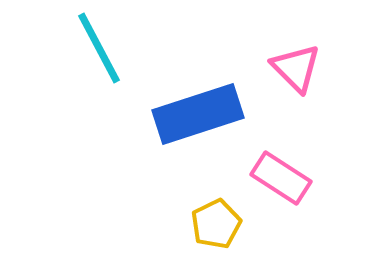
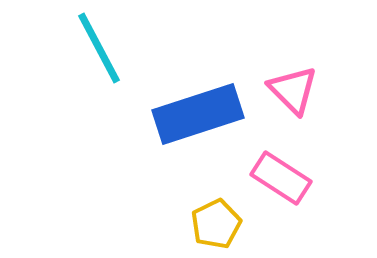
pink triangle: moved 3 px left, 22 px down
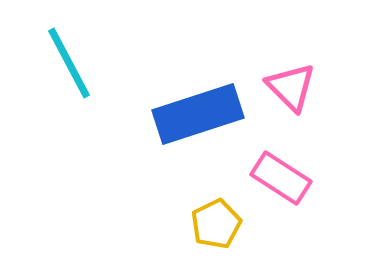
cyan line: moved 30 px left, 15 px down
pink triangle: moved 2 px left, 3 px up
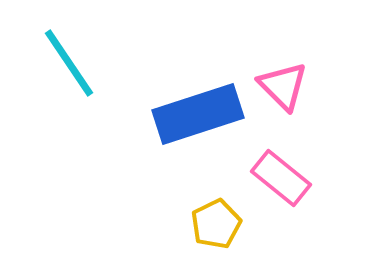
cyan line: rotated 6 degrees counterclockwise
pink triangle: moved 8 px left, 1 px up
pink rectangle: rotated 6 degrees clockwise
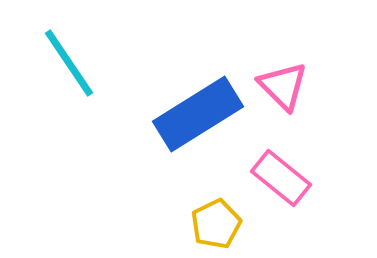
blue rectangle: rotated 14 degrees counterclockwise
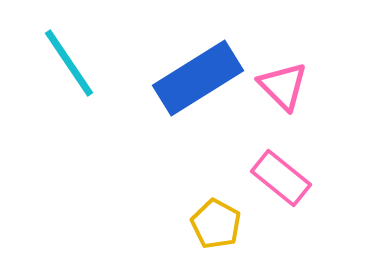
blue rectangle: moved 36 px up
yellow pentagon: rotated 18 degrees counterclockwise
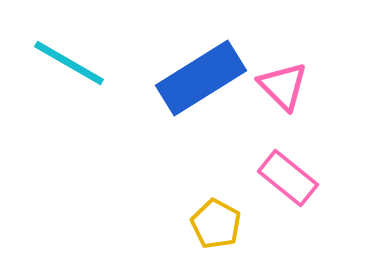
cyan line: rotated 26 degrees counterclockwise
blue rectangle: moved 3 px right
pink rectangle: moved 7 px right
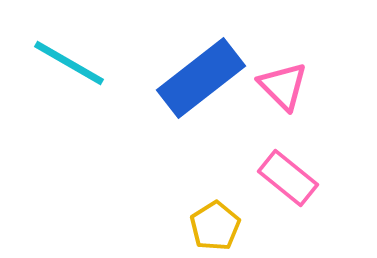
blue rectangle: rotated 6 degrees counterclockwise
yellow pentagon: moved 1 px left, 2 px down; rotated 12 degrees clockwise
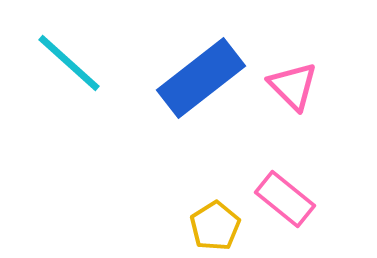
cyan line: rotated 12 degrees clockwise
pink triangle: moved 10 px right
pink rectangle: moved 3 px left, 21 px down
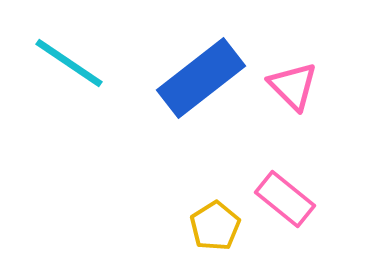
cyan line: rotated 8 degrees counterclockwise
